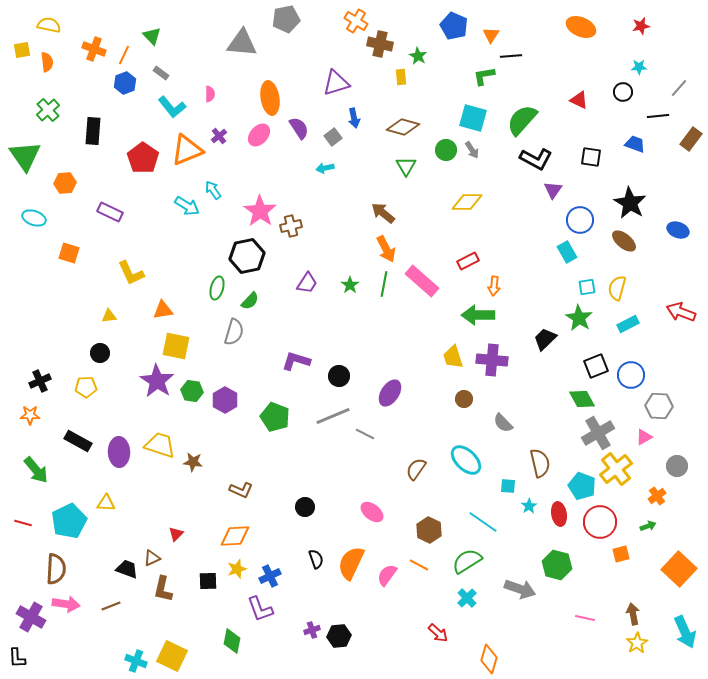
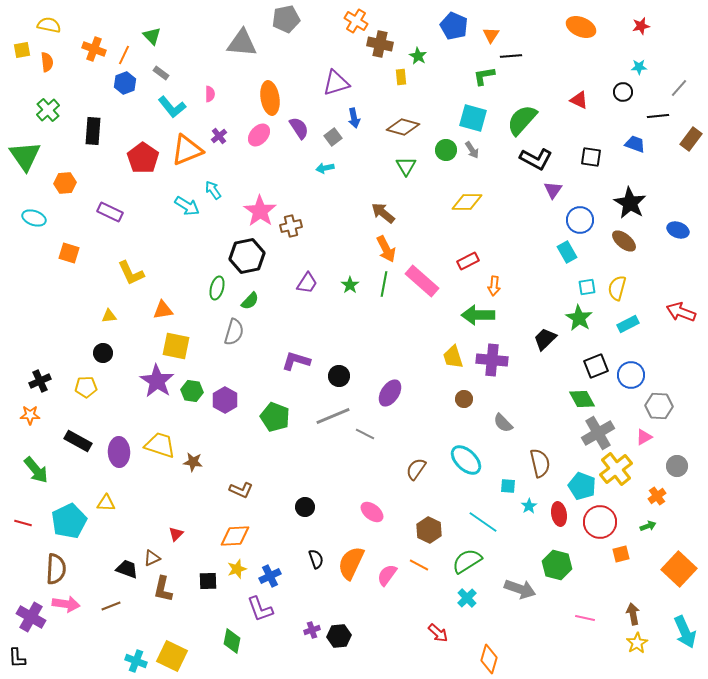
black circle at (100, 353): moved 3 px right
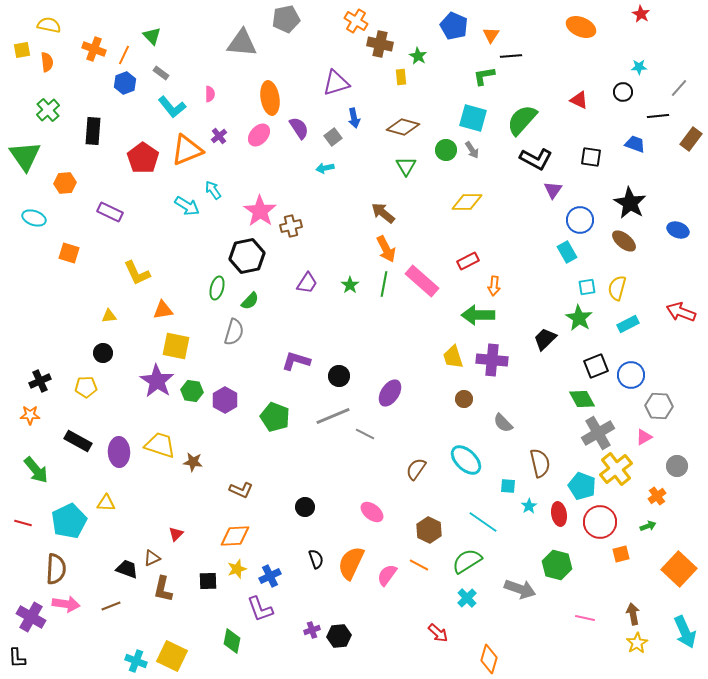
red star at (641, 26): moved 12 px up; rotated 30 degrees counterclockwise
yellow L-shape at (131, 273): moved 6 px right
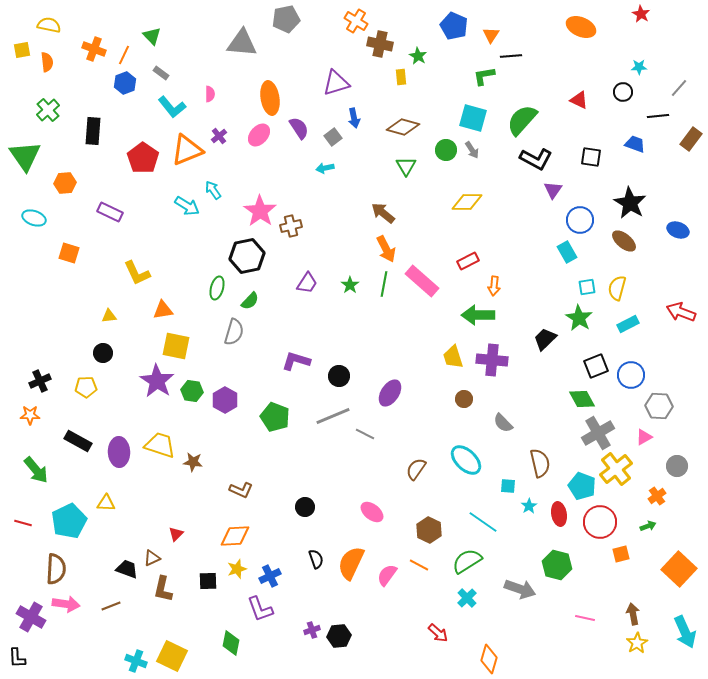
green diamond at (232, 641): moved 1 px left, 2 px down
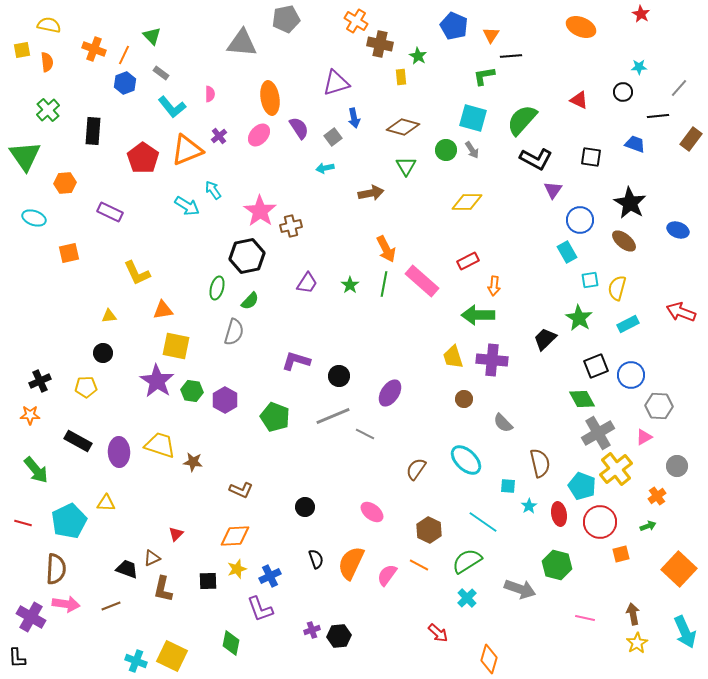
brown arrow at (383, 213): moved 12 px left, 20 px up; rotated 130 degrees clockwise
orange square at (69, 253): rotated 30 degrees counterclockwise
cyan square at (587, 287): moved 3 px right, 7 px up
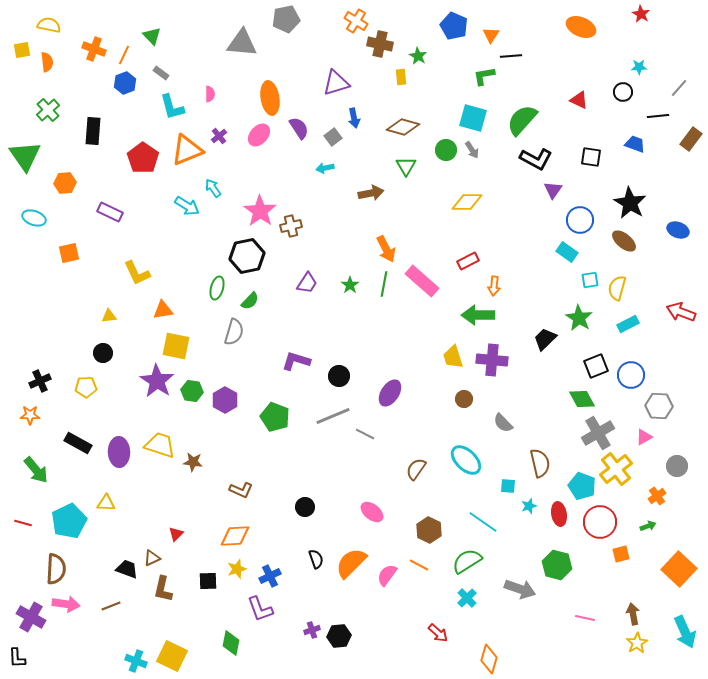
cyan L-shape at (172, 107): rotated 24 degrees clockwise
cyan arrow at (213, 190): moved 2 px up
cyan rectangle at (567, 252): rotated 25 degrees counterclockwise
black rectangle at (78, 441): moved 2 px down
cyan star at (529, 506): rotated 14 degrees clockwise
orange semicircle at (351, 563): rotated 20 degrees clockwise
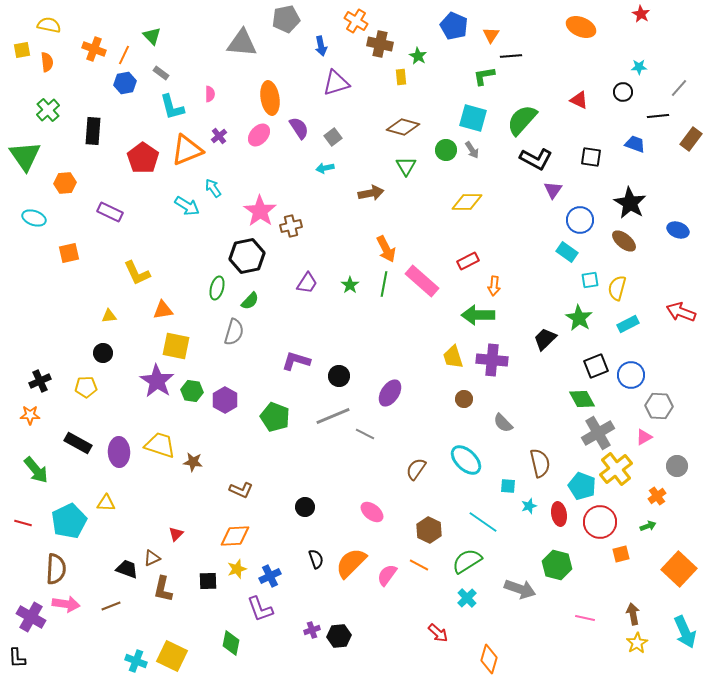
blue hexagon at (125, 83): rotated 10 degrees clockwise
blue arrow at (354, 118): moved 33 px left, 72 px up
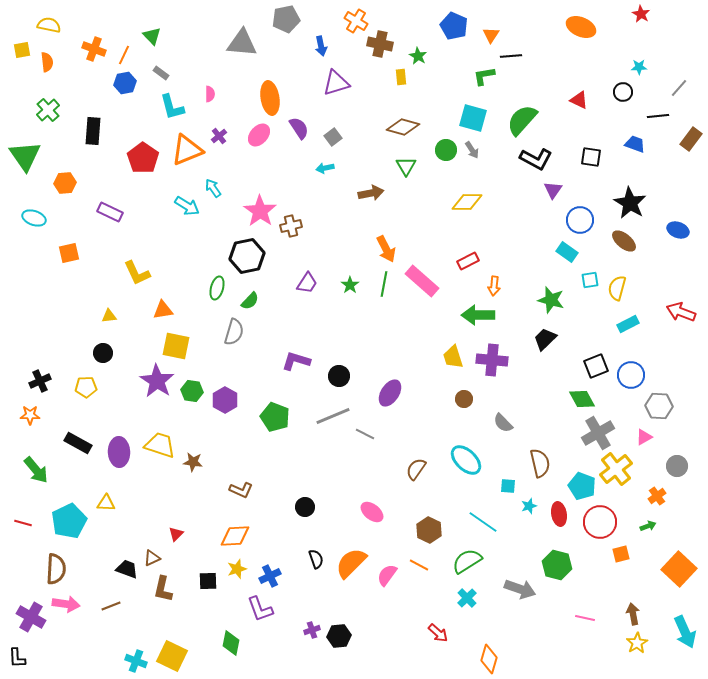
green star at (579, 318): moved 28 px left, 18 px up; rotated 16 degrees counterclockwise
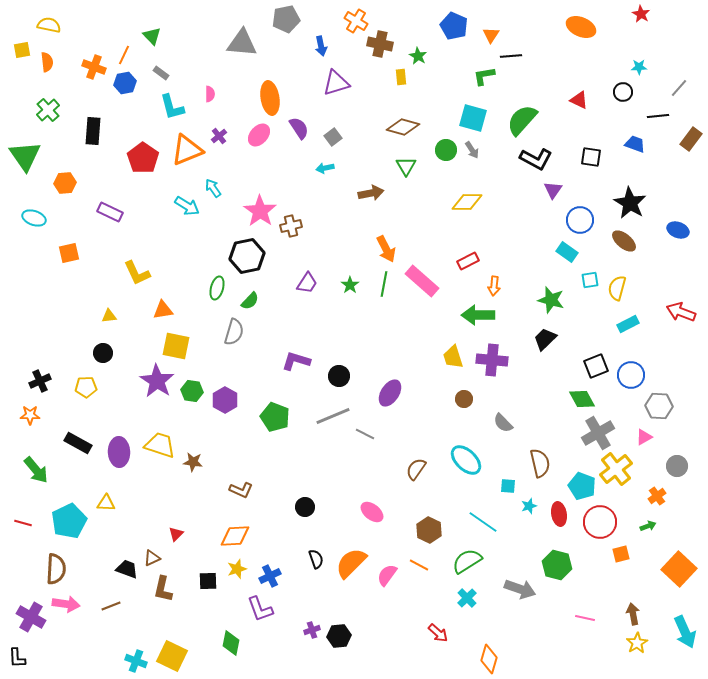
orange cross at (94, 49): moved 18 px down
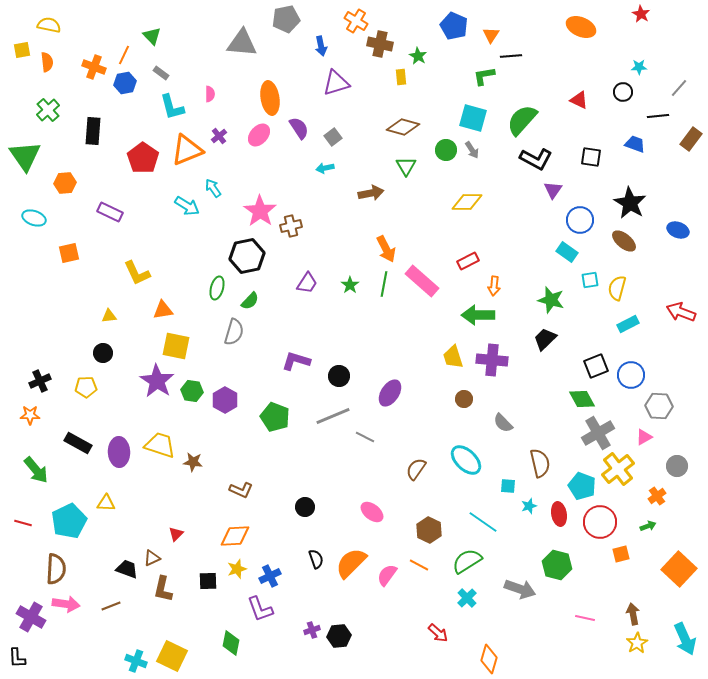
gray line at (365, 434): moved 3 px down
yellow cross at (616, 469): moved 2 px right
cyan arrow at (685, 632): moved 7 px down
